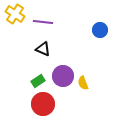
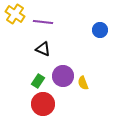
green rectangle: rotated 24 degrees counterclockwise
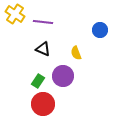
yellow semicircle: moved 7 px left, 30 px up
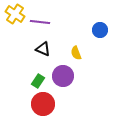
purple line: moved 3 px left
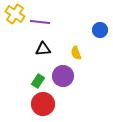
black triangle: rotated 28 degrees counterclockwise
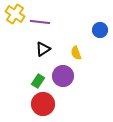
black triangle: rotated 28 degrees counterclockwise
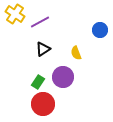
purple line: rotated 36 degrees counterclockwise
purple circle: moved 1 px down
green rectangle: moved 1 px down
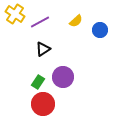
yellow semicircle: moved 32 px up; rotated 112 degrees counterclockwise
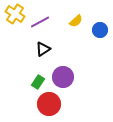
red circle: moved 6 px right
